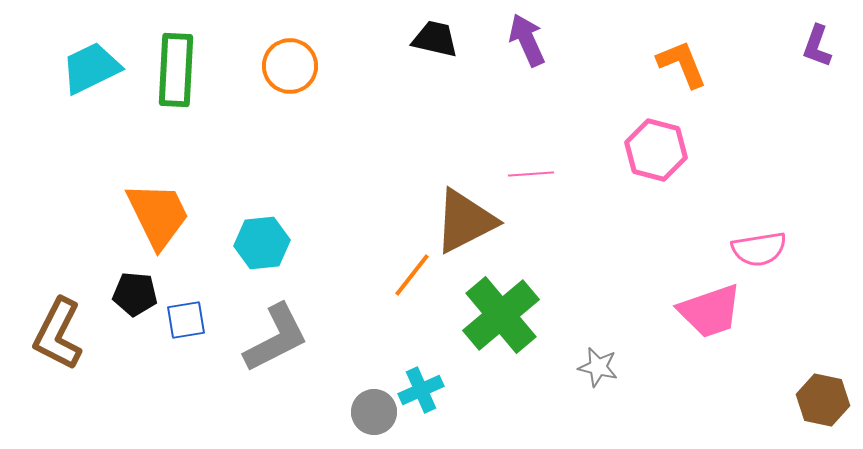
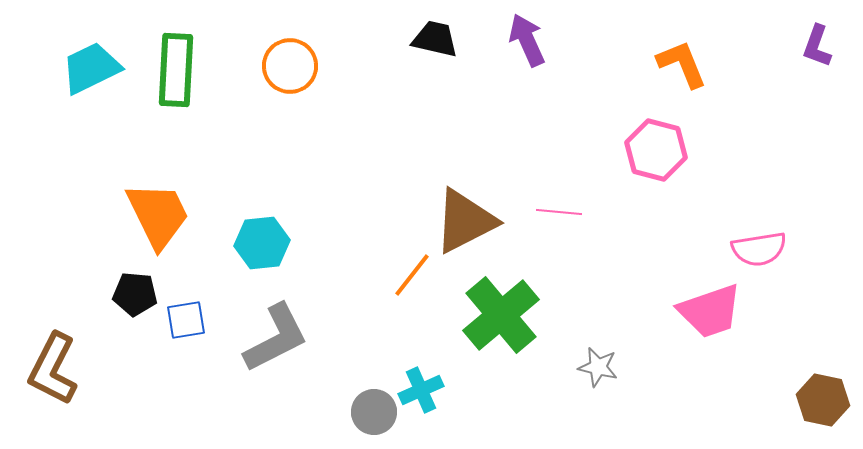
pink line: moved 28 px right, 38 px down; rotated 9 degrees clockwise
brown L-shape: moved 5 px left, 35 px down
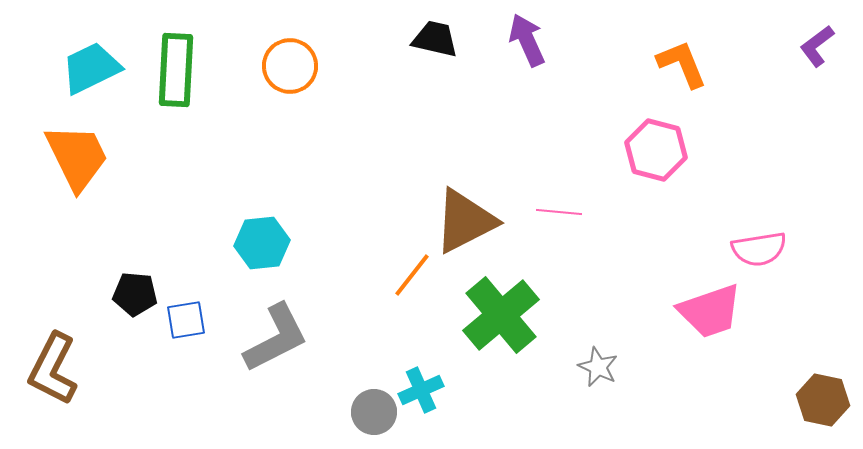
purple L-shape: rotated 33 degrees clockwise
orange trapezoid: moved 81 px left, 58 px up
gray star: rotated 12 degrees clockwise
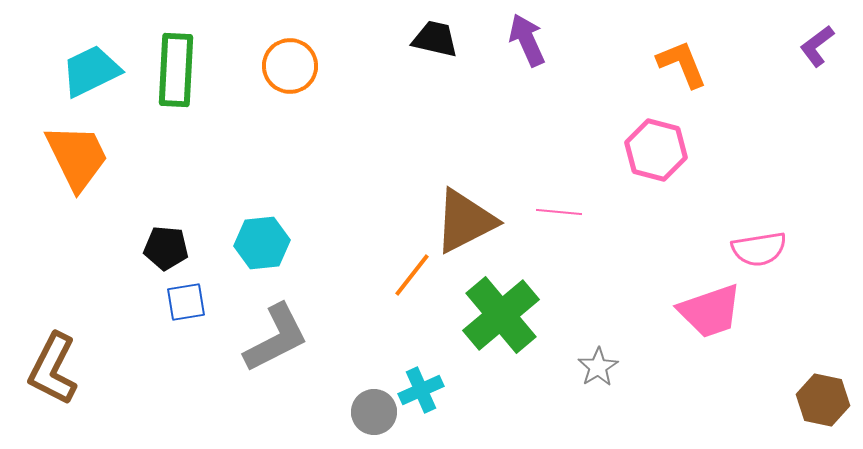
cyan trapezoid: moved 3 px down
black pentagon: moved 31 px right, 46 px up
blue square: moved 18 px up
gray star: rotated 15 degrees clockwise
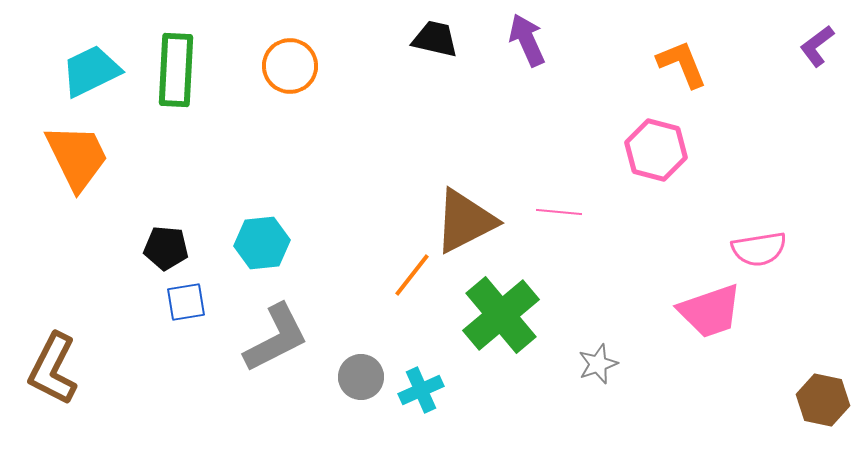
gray star: moved 3 px up; rotated 12 degrees clockwise
gray circle: moved 13 px left, 35 px up
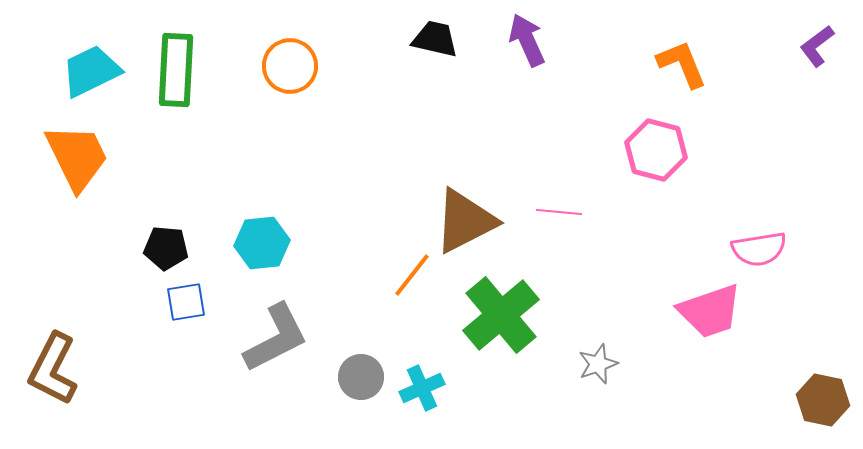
cyan cross: moved 1 px right, 2 px up
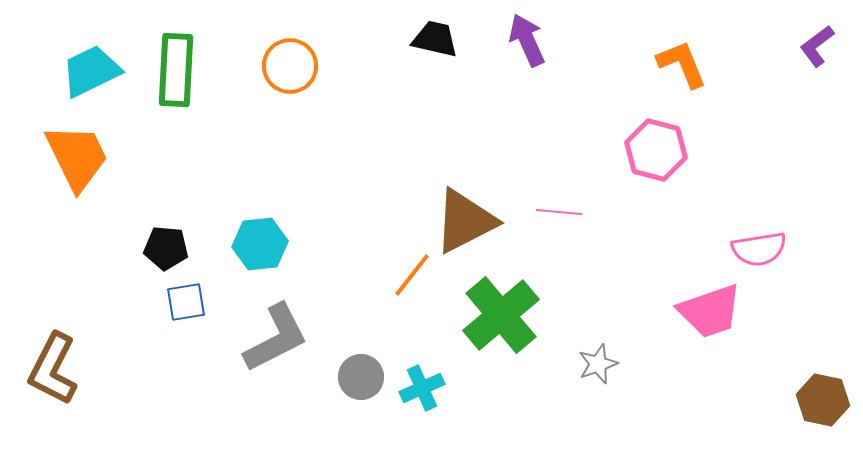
cyan hexagon: moved 2 px left, 1 px down
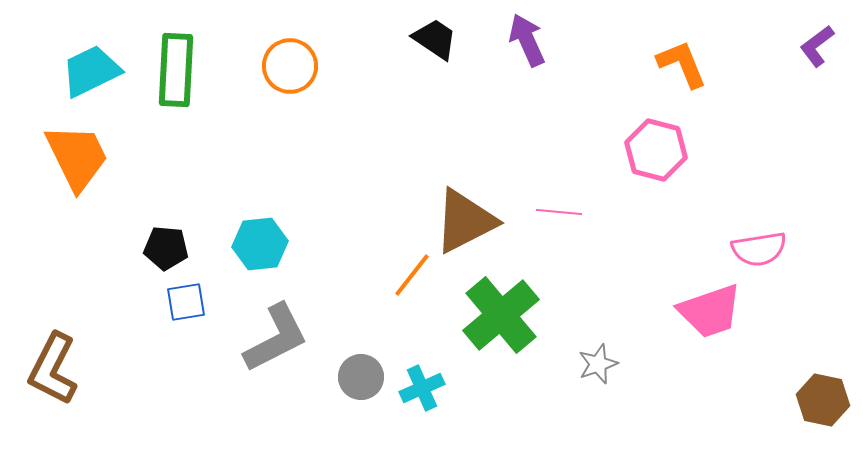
black trapezoid: rotated 21 degrees clockwise
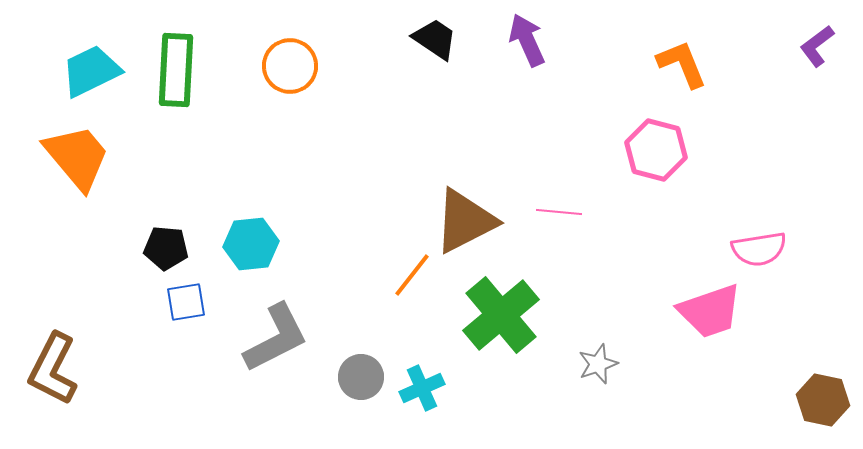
orange trapezoid: rotated 14 degrees counterclockwise
cyan hexagon: moved 9 px left
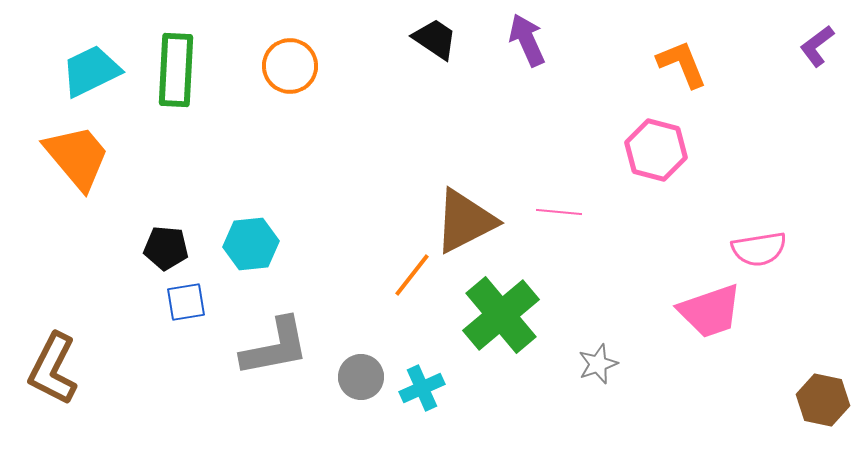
gray L-shape: moved 1 px left, 9 px down; rotated 16 degrees clockwise
